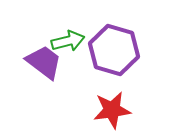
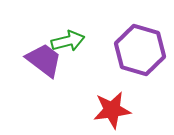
purple hexagon: moved 26 px right
purple trapezoid: moved 2 px up
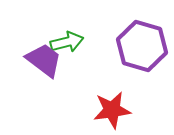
green arrow: moved 1 px left, 1 px down
purple hexagon: moved 2 px right, 4 px up
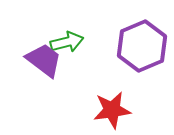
purple hexagon: rotated 21 degrees clockwise
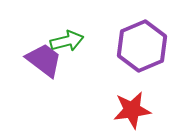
green arrow: moved 1 px up
red star: moved 20 px right
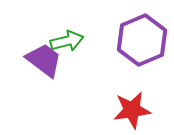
purple hexagon: moved 6 px up
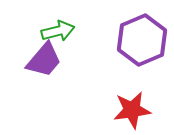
green arrow: moved 9 px left, 10 px up
purple trapezoid: rotated 93 degrees clockwise
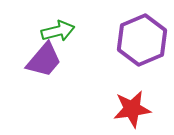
red star: moved 1 px up
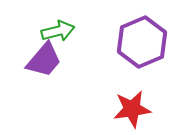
purple hexagon: moved 2 px down
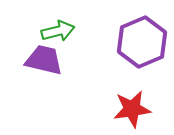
purple trapezoid: rotated 117 degrees counterclockwise
